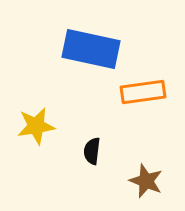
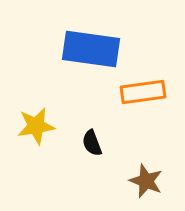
blue rectangle: rotated 4 degrees counterclockwise
black semicircle: moved 8 px up; rotated 28 degrees counterclockwise
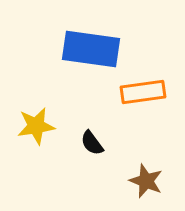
black semicircle: rotated 16 degrees counterclockwise
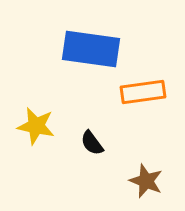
yellow star: rotated 21 degrees clockwise
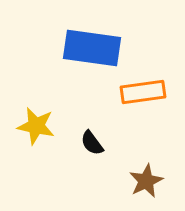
blue rectangle: moved 1 px right, 1 px up
brown star: rotated 24 degrees clockwise
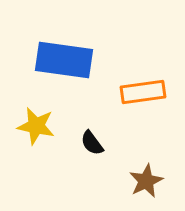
blue rectangle: moved 28 px left, 12 px down
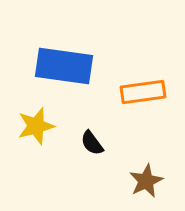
blue rectangle: moved 6 px down
yellow star: rotated 27 degrees counterclockwise
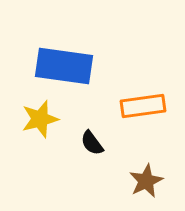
orange rectangle: moved 14 px down
yellow star: moved 4 px right, 7 px up
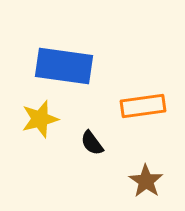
brown star: rotated 12 degrees counterclockwise
